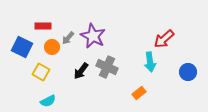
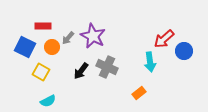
blue square: moved 3 px right
blue circle: moved 4 px left, 21 px up
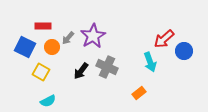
purple star: rotated 15 degrees clockwise
cyan arrow: rotated 12 degrees counterclockwise
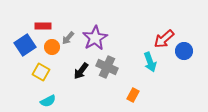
purple star: moved 2 px right, 2 px down
blue square: moved 2 px up; rotated 30 degrees clockwise
orange rectangle: moved 6 px left, 2 px down; rotated 24 degrees counterclockwise
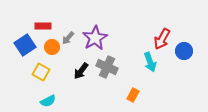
red arrow: moved 2 px left; rotated 20 degrees counterclockwise
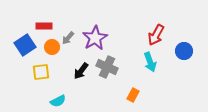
red rectangle: moved 1 px right
red arrow: moved 6 px left, 4 px up
yellow square: rotated 36 degrees counterclockwise
cyan semicircle: moved 10 px right
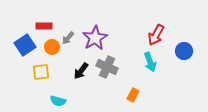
cyan semicircle: rotated 42 degrees clockwise
